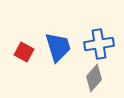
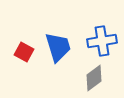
blue cross: moved 3 px right, 3 px up
gray diamond: rotated 12 degrees clockwise
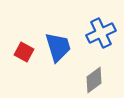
blue cross: moved 1 px left, 8 px up; rotated 16 degrees counterclockwise
gray diamond: moved 2 px down
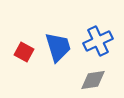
blue cross: moved 3 px left, 8 px down
gray diamond: moved 1 px left; rotated 28 degrees clockwise
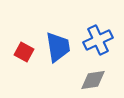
blue cross: moved 1 px up
blue trapezoid: rotated 8 degrees clockwise
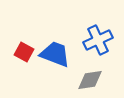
blue trapezoid: moved 3 px left, 7 px down; rotated 60 degrees counterclockwise
gray diamond: moved 3 px left
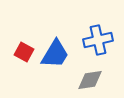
blue cross: rotated 12 degrees clockwise
blue trapezoid: rotated 100 degrees clockwise
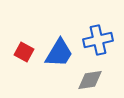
blue trapezoid: moved 4 px right, 1 px up
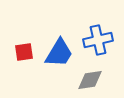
red square: rotated 36 degrees counterclockwise
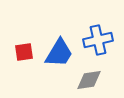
gray diamond: moved 1 px left
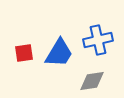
red square: moved 1 px down
gray diamond: moved 3 px right, 1 px down
